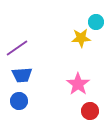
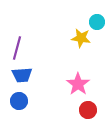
cyan circle: moved 1 px right
yellow star: rotated 12 degrees clockwise
purple line: rotated 40 degrees counterclockwise
red circle: moved 2 px left, 1 px up
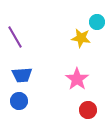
purple line: moved 2 px left, 11 px up; rotated 45 degrees counterclockwise
pink star: moved 1 px left, 5 px up
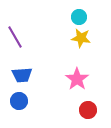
cyan circle: moved 18 px left, 5 px up
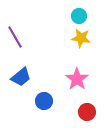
cyan circle: moved 1 px up
blue trapezoid: moved 1 px left, 2 px down; rotated 35 degrees counterclockwise
blue circle: moved 25 px right
red circle: moved 1 px left, 2 px down
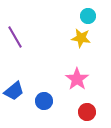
cyan circle: moved 9 px right
blue trapezoid: moved 7 px left, 14 px down
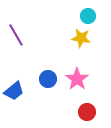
purple line: moved 1 px right, 2 px up
blue circle: moved 4 px right, 22 px up
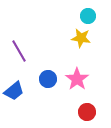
purple line: moved 3 px right, 16 px down
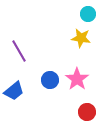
cyan circle: moved 2 px up
blue circle: moved 2 px right, 1 px down
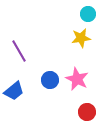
yellow star: rotated 18 degrees counterclockwise
pink star: rotated 10 degrees counterclockwise
